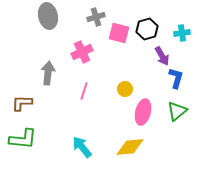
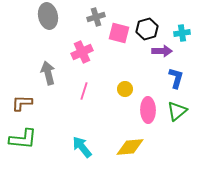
purple arrow: moved 5 px up; rotated 60 degrees counterclockwise
gray arrow: rotated 20 degrees counterclockwise
pink ellipse: moved 5 px right, 2 px up; rotated 15 degrees counterclockwise
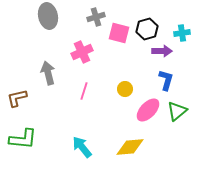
blue L-shape: moved 10 px left, 2 px down
brown L-shape: moved 5 px left, 5 px up; rotated 15 degrees counterclockwise
pink ellipse: rotated 45 degrees clockwise
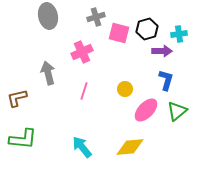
cyan cross: moved 3 px left, 1 px down
pink ellipse: moved 2 px left
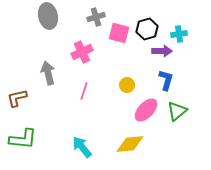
yellow circle: moved 2 px right, 4 px up
yellow diamond: moved 3 px up
